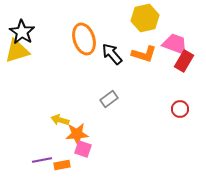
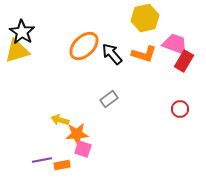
orange ellipse: moved 7 px down; rotated 64 degrees clockwise
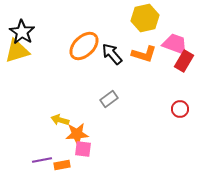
pink square: rotated 12 degrees counterclockwise
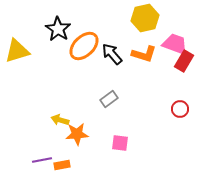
black star: moved 36 px right, 3 px up
pink square: moved 37 px right, 6 px up
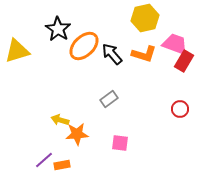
purple line: moved 2 px right; rotated 30 degrees counterclockwise
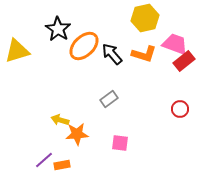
red rectangle: rotated 20 degrees clockwise
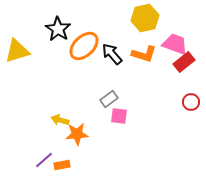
red rectangle: moved 1 px down
red circle: moved 11 px right, 7 px up
pink square: moved 1 px left, 27 px up
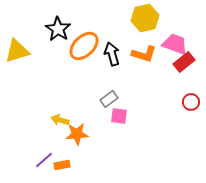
black arrow: rotated 25 degrees clockwise
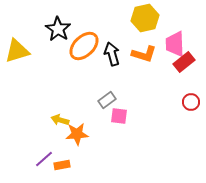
pink trapezoid: rotated 112 degrees counterclockwise
gray rectangle: moved 2 px left, 1 px down
purple line: moved 1 px up
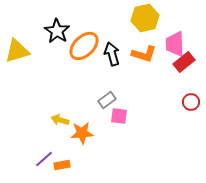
black star: moved 1 px left, 2 px down
orange star: moved 5 px right, 1 px up
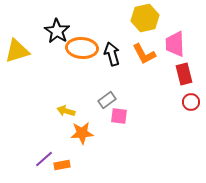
orange ellipse: moved 2 px left, 2 px down; rotated 48 degrees clockwise
orange L-shape: rotated 45 degrees clockwise
red rectangle: moved 12 px down; rotated 65 degrees counterclockwise
yellow arrow: moved 6 px right, 9 px up
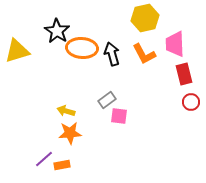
orange star: moved 12 px left
